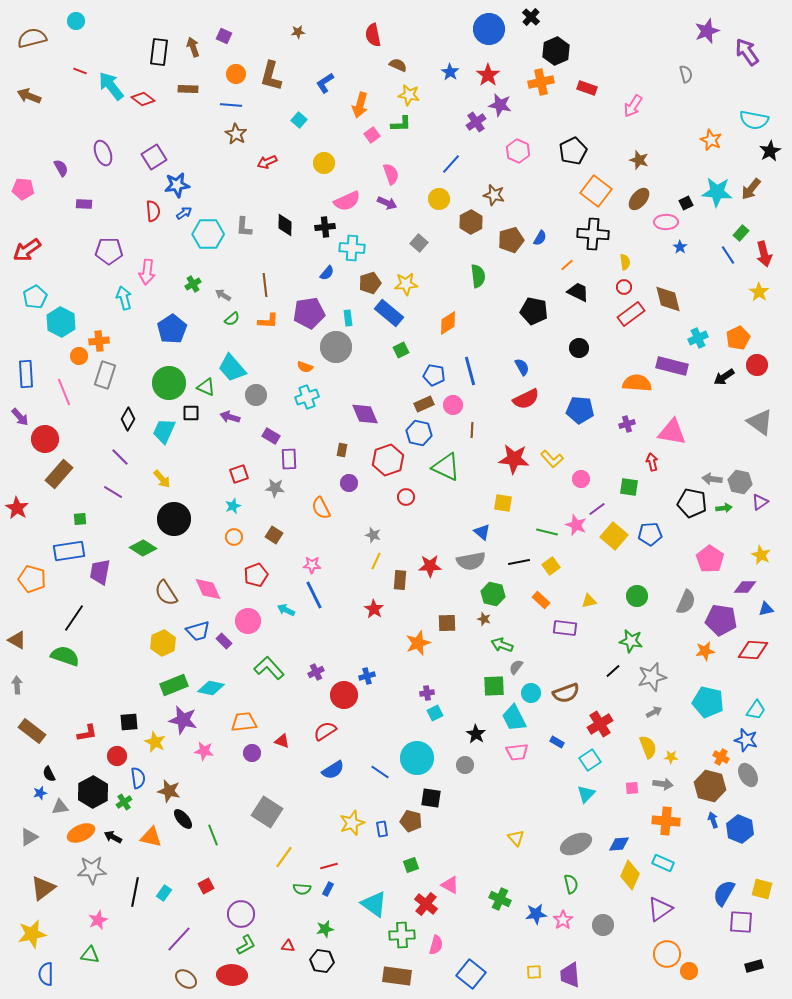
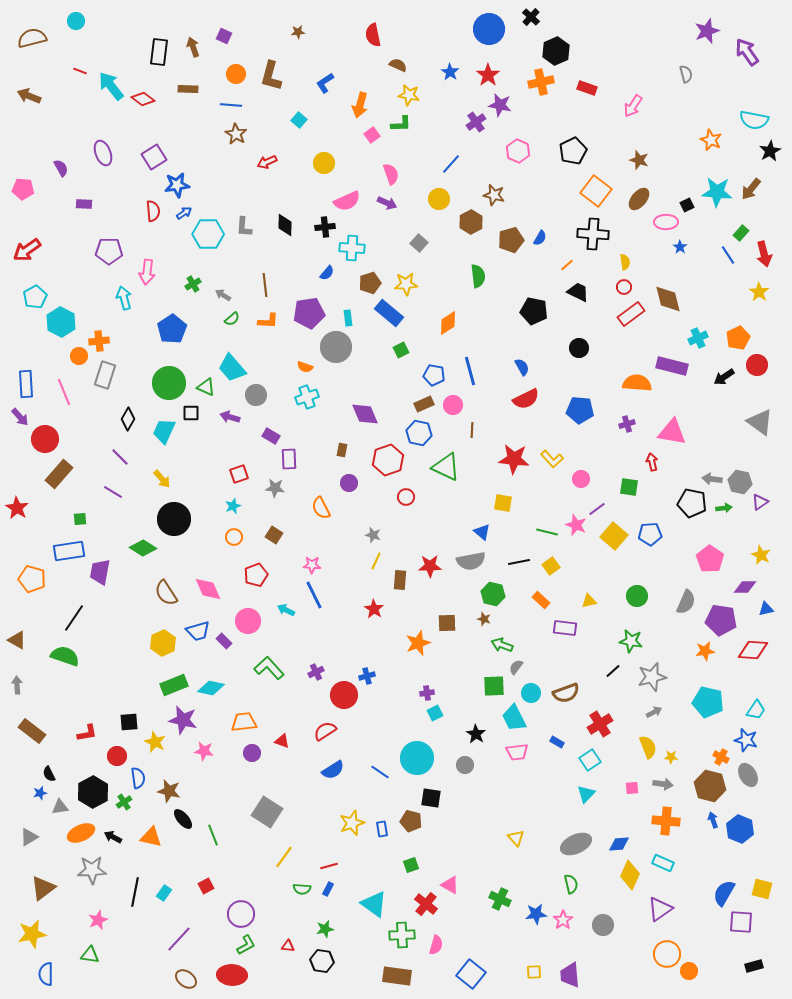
black square at (686, 203): moved 1 px right, 2 px down
blue rectangle at (26, 374): moved 10 px down
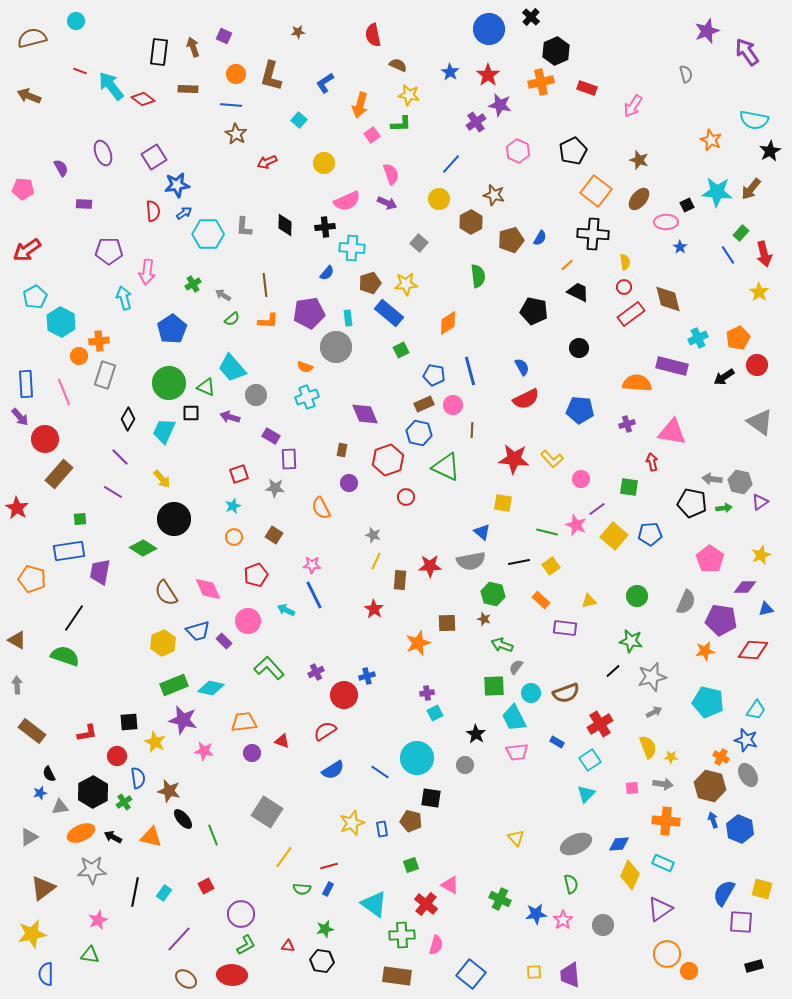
yellow star at (761, 555): rotated 24 degrees clockwise
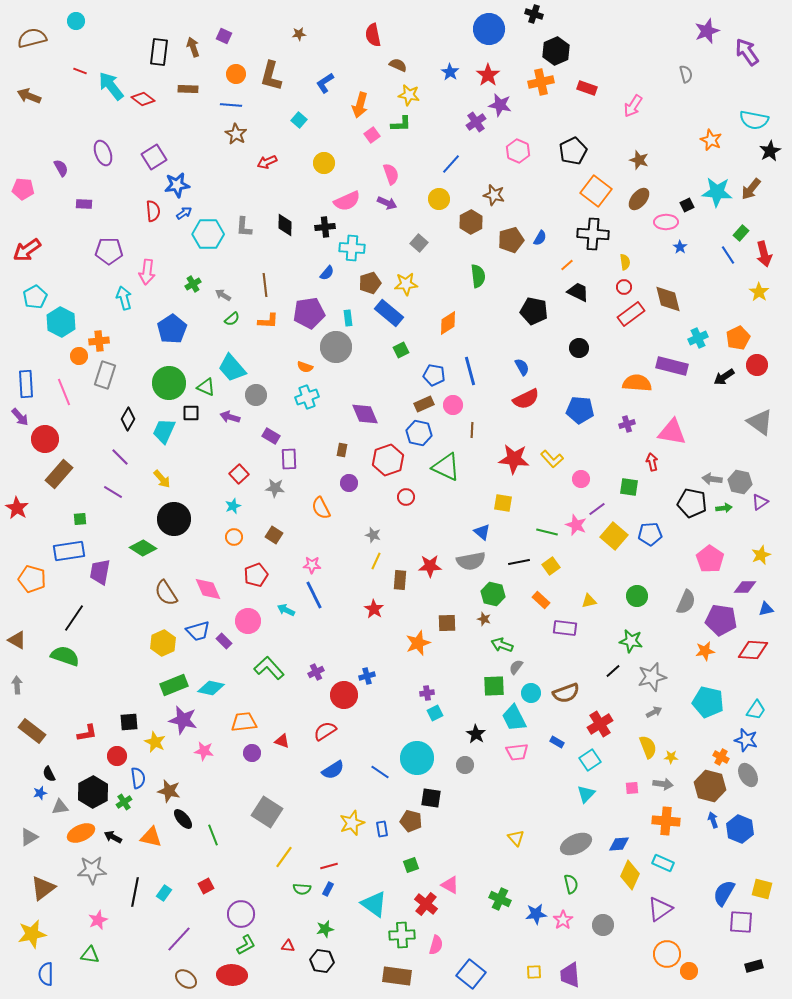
black cross at (531, 17): moved 3 px right, 3 px up; rotated 24 degrees counterclockwise
brown star at (298, 32): moved 1 px right, 2 px down
red square at (239, 474): rotated 24 degrees counterclockwise
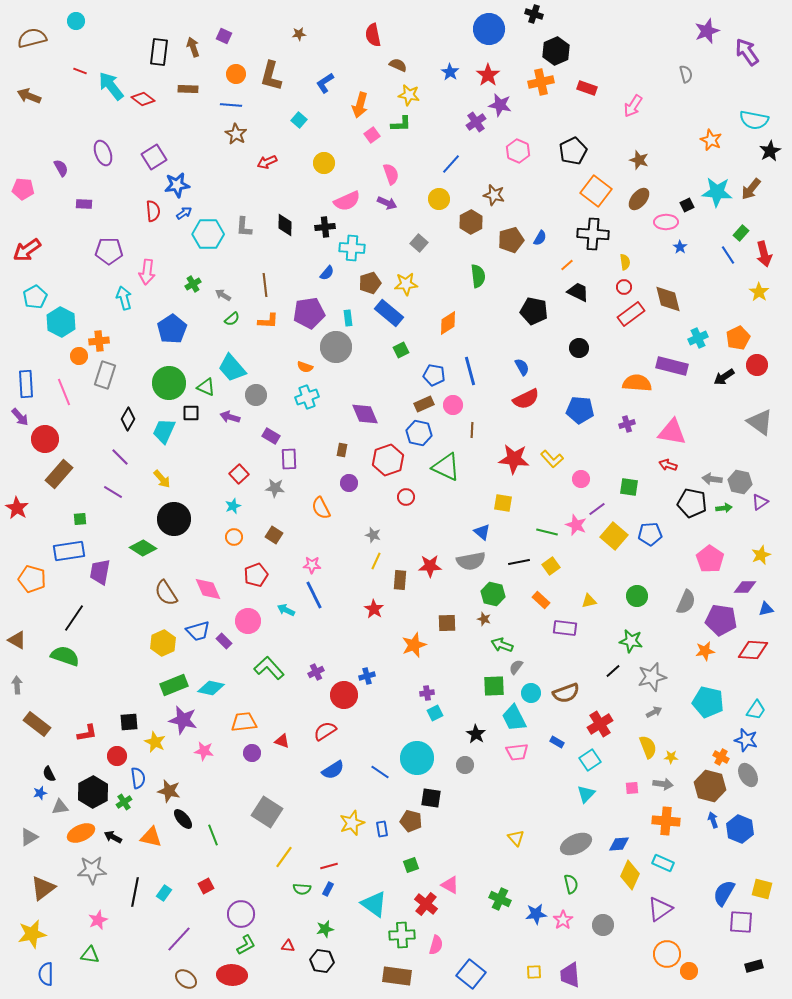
red arrow at (652, 462): moved 16 px right, 3 px down; rotated 60 degrees counterclockwise
orange star at (418, 643): moved 4 px left, 2 px down
brown rectangle at (32, 731): moved 5 px right, 7 px up
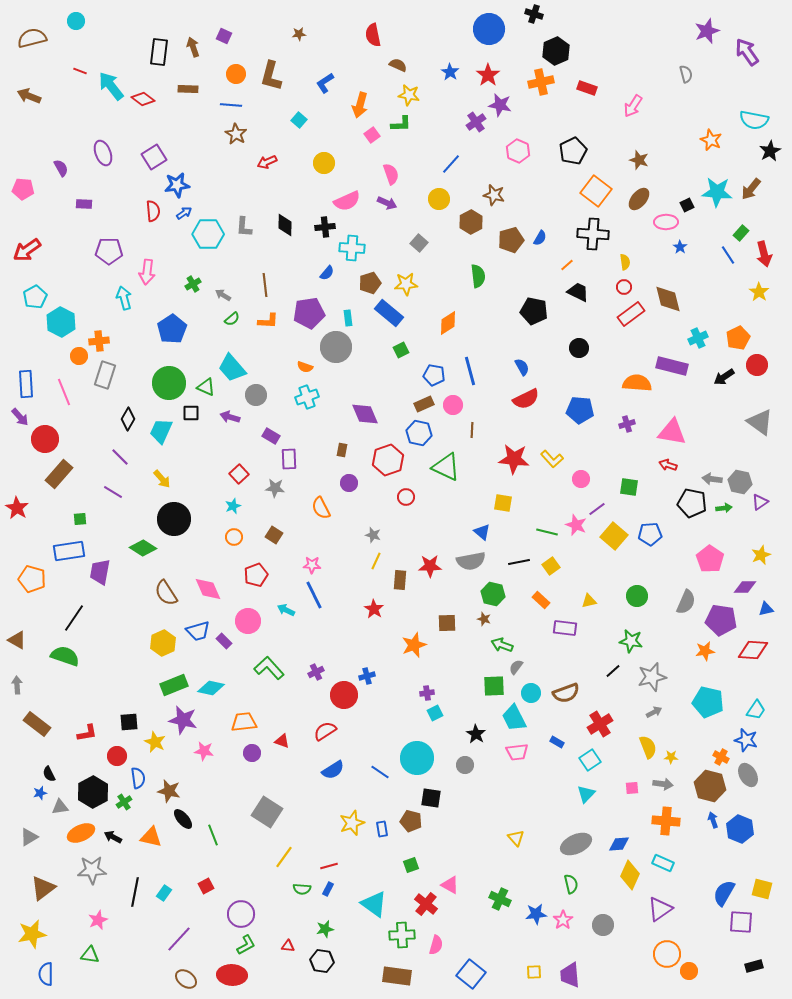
cyan trapezoid at (164, 431): moved 3 px left
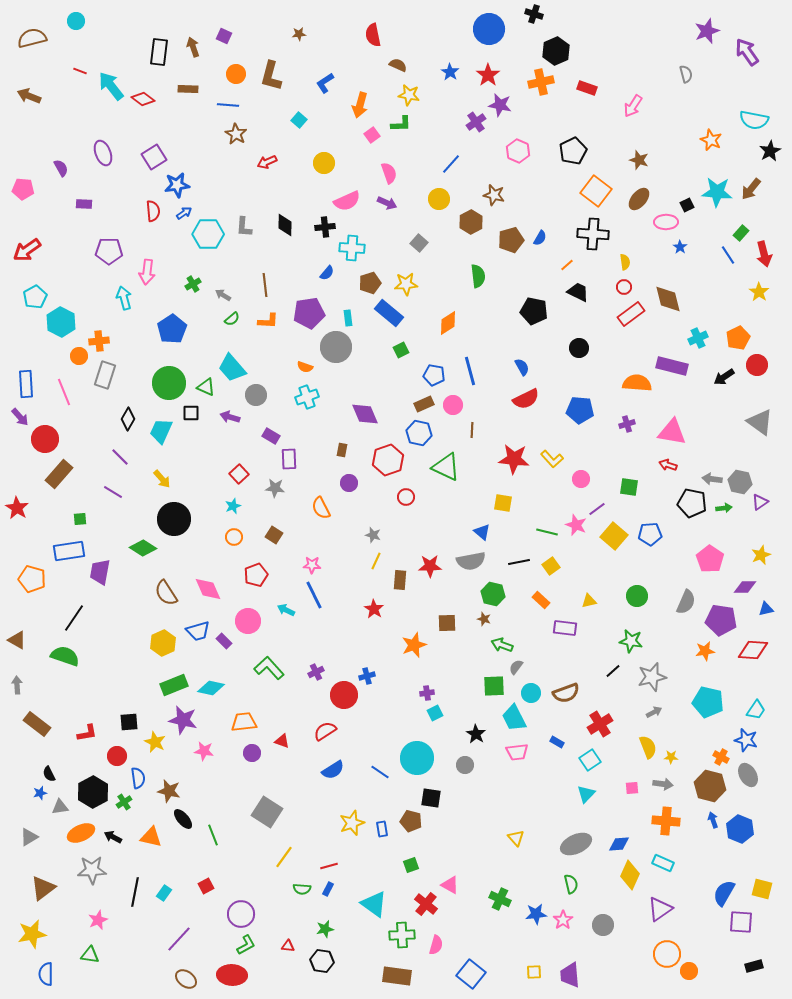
blue line at (231, 105): moved 3 px left
pink semicircle at (391, 174): moved 2 px left, 1 px up
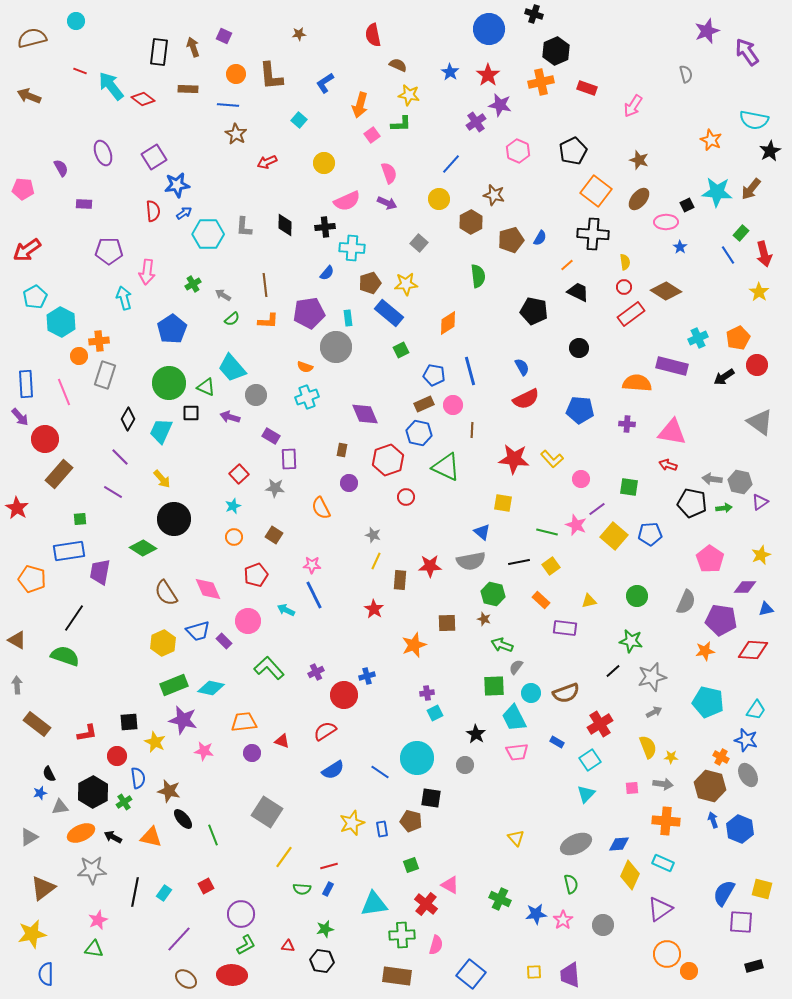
brown L-shape at (271, 76): rotated 20 degrees counterclockwise
brown diamond at (668, 299): moved 2 px left, 8 px up; rotated 44 degrees counterclockwise
purple cross at (627, 424): rotated 21 degrees clockwise
cyan triangle at (374, 904): rotated 44 degrees counterclockwise
green triangle at (90, 955): moved 4 px right, 6 px up
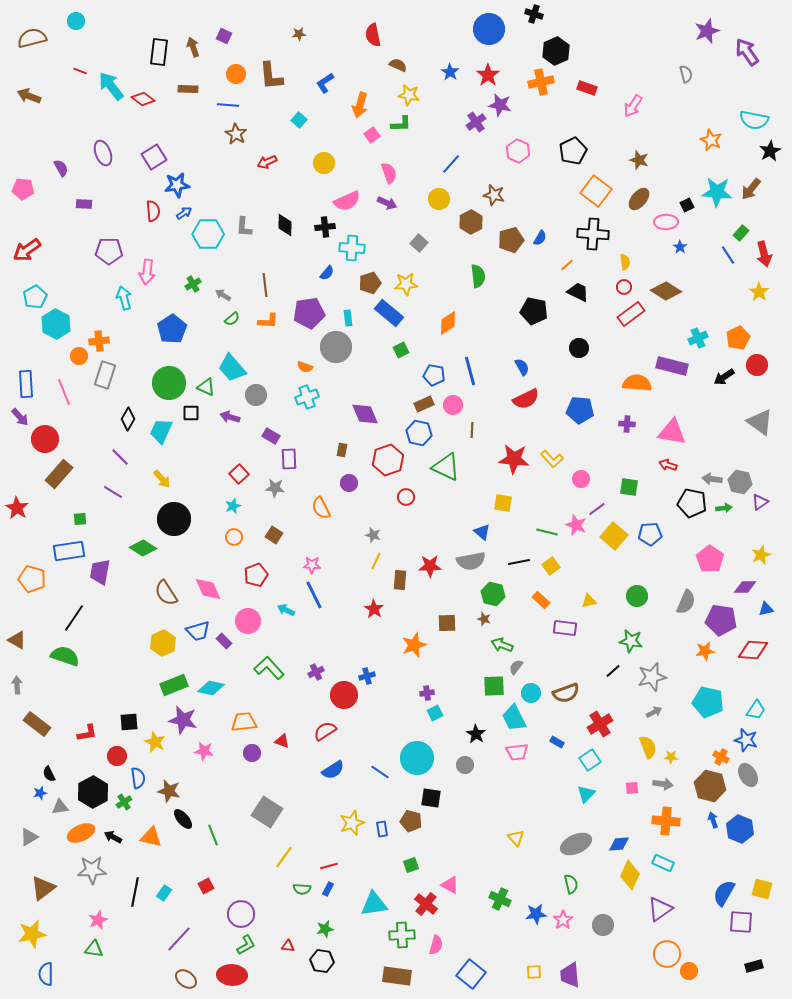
cyan hexagon at (61, 322): moved 5 px left, 2 px down
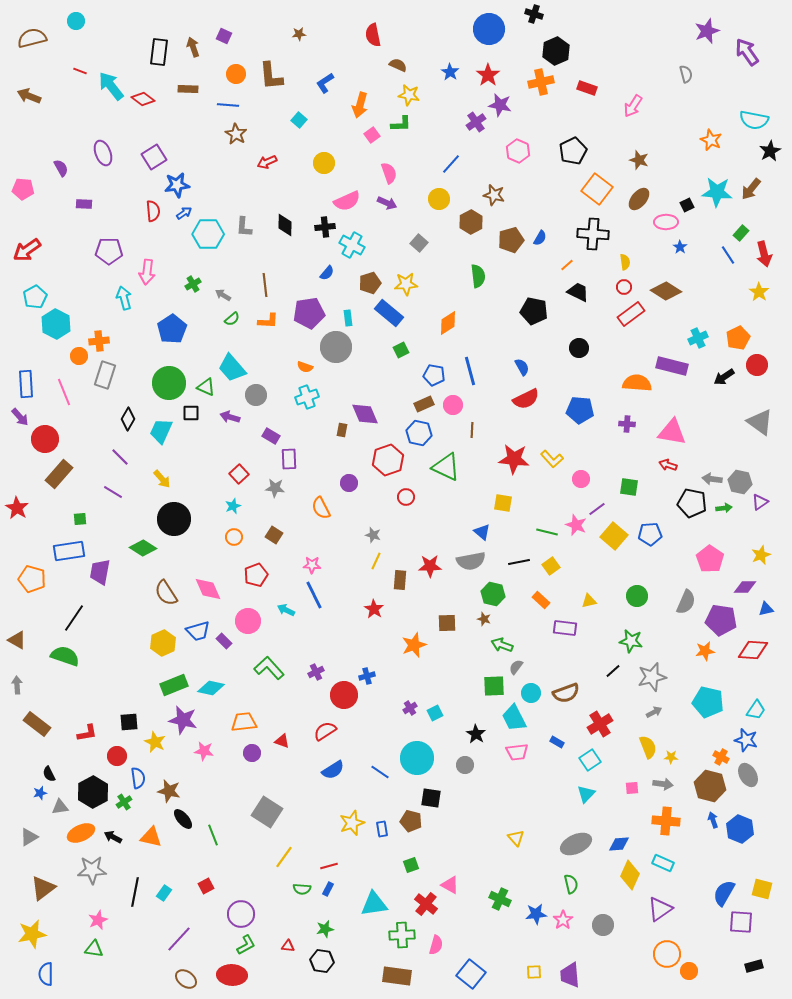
orange square at (596, 191): moved 1 px right, 2 px up
cyan cross at (352, 248): moved 3 px up; rotated 25 degrees clockwise
brown rectangle at (342, 450): moved 20 px up
purple cross at (427, 693): moved 17 px left, 15 px down; rotated 24 degrees counterclockwise
